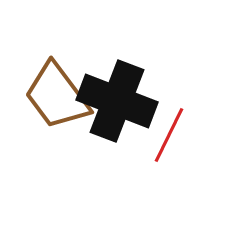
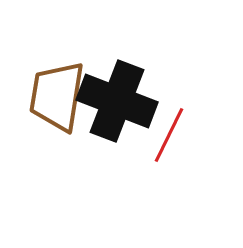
brown trapezoid: rotated 46 degrees clockwise
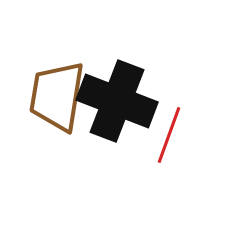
red line: rotated 6 degrees counterclockwise
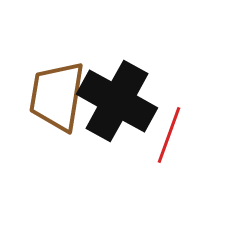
black cross: rotated 8 degrees clockwise
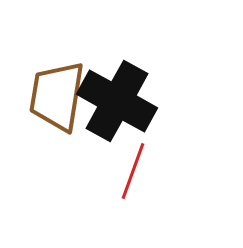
red line: moved 36 px left, 36 px down
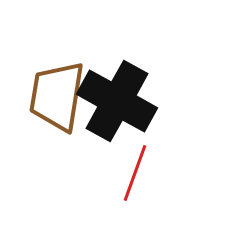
red line: moved 2 px right, 2 px down
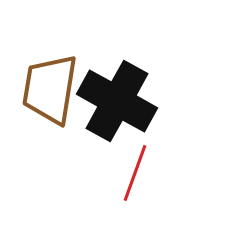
brown trapezoid: moved 7 px left, 7 px up
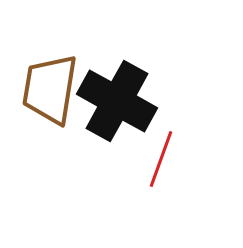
red line: moved 26 px right, 14 px up
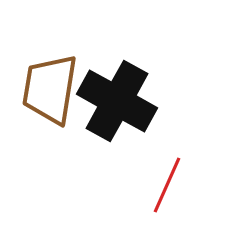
red line: moved 6 px right, 26 px down; rotated 4 degrees clockwise
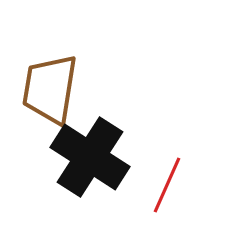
black cross: moved 27 px left, 56 px down; rotated 4 degrees clockwise
